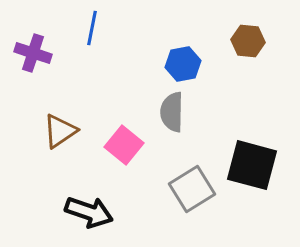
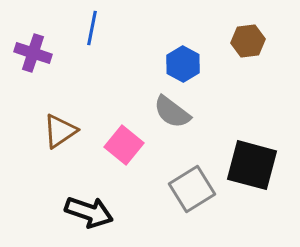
brown hexagon: rotated 12 degrees counterclockwise
blue hexagon: rotated 20 degrees counterclockwise
gray semicircle: rotated 54 degrees counterclockwise
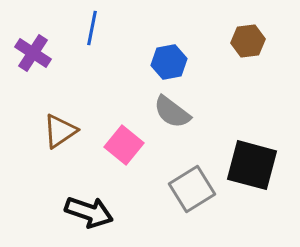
purple cross: rotated 15 degrees clockwise
blue hexagon: moved 14 px left, 2 px up; rotated 20 degrees clockwise
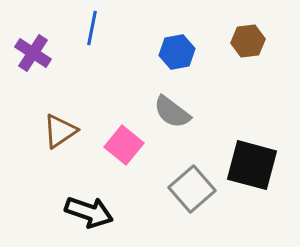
blue hexagon: moved 8 px right, 10 px up
gray square: rotated 9 degrees counterclockwise
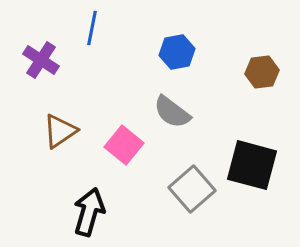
brown hexagon: moved 14 px right, 31 px down
purple cross: moved 8 px right, 7 px down
black arrow: rotated 93 degrees counterclockwise
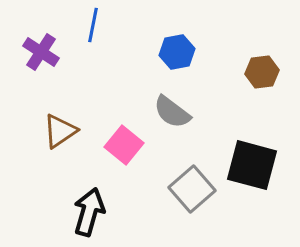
blue line: moved 1 px right, 3 px up
purple cross: moved 8 px up
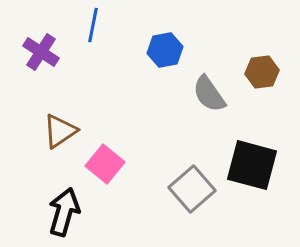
blue hexagon: moved 12 px left, 2 px up
gray semicircle: moved 37 px right, 18 px up; rotated 18 degrees clockwise
pink square: moved 19 px left, 19 px down
black arrow: moved 25 px left
